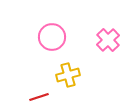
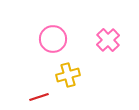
pink circle: moved 1 px right, 2 px down
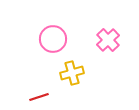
yellow cross: moved 4 px right, 2 px up
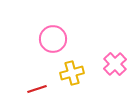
pink cross: moved 7 px right, 24 px down
red line: moved 2 px left, 8 px up
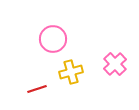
yellow cross: moved 1 px left, 1 px up
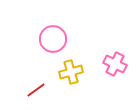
pink cross: rotated 20 degrees counterclockwise
red line: moved 1 px left, 1 px down; rotated 18 degrees counterclockwise
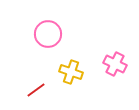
pink circle: moved 5 px left, 5 px up
yellow cross: rotated 35 degrees clockwise
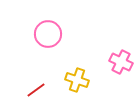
pink cross: moved 6 px right, 2 px up
yellow cross: moved 6 px right, 8 px down
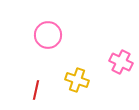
pink circle: moved 1 px down
red line: rotated 42 degrees counterclockwise
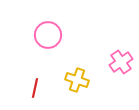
pink cross: rotated 30 degrees clockwise
red line: moved 1 px left, 2 px up
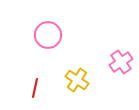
yellow cross: rotated 15 degrees clockwise
